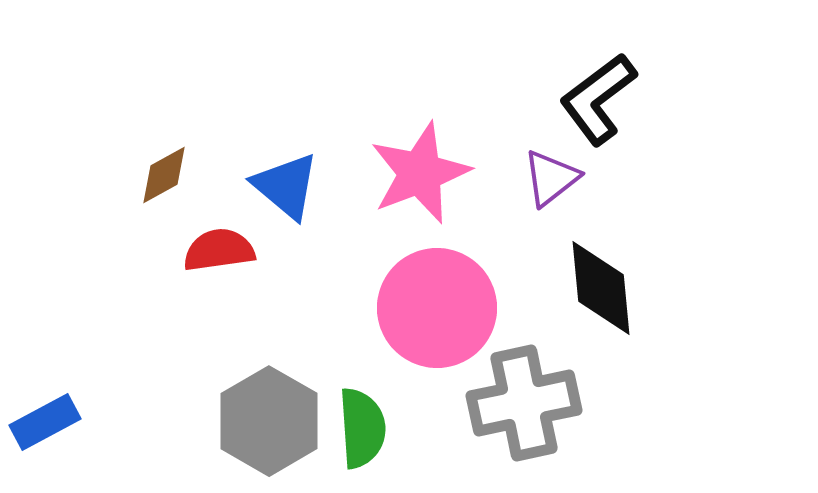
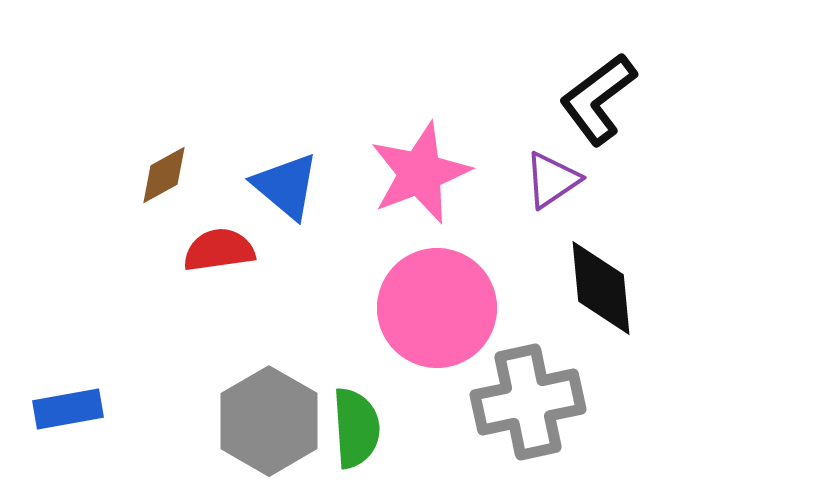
purple triangle: moved 1 px right, 2 px down; rotated 4 degrees clockwise
gray cross: moved 4 px right, 1 px up
blue rectangle: moved 23 px right, 13 px up; rotated 18 degrees clockwise
green semicircle: moved 6 px left
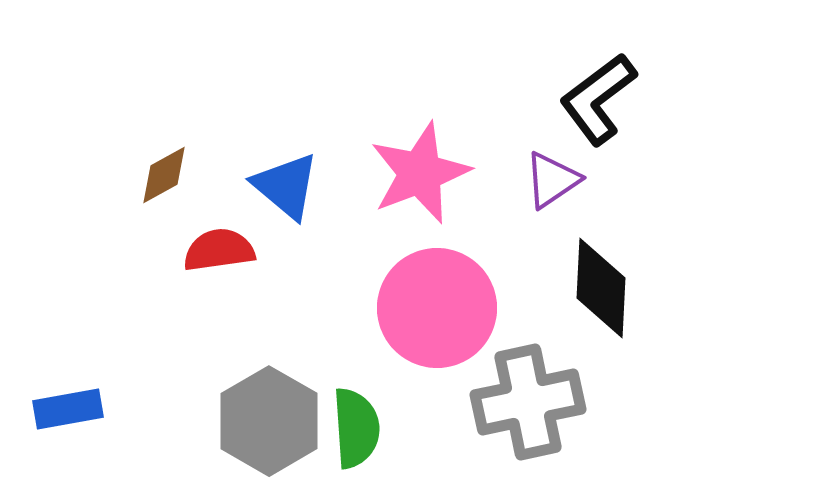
black diamond: rotated 8 degrees clockwise
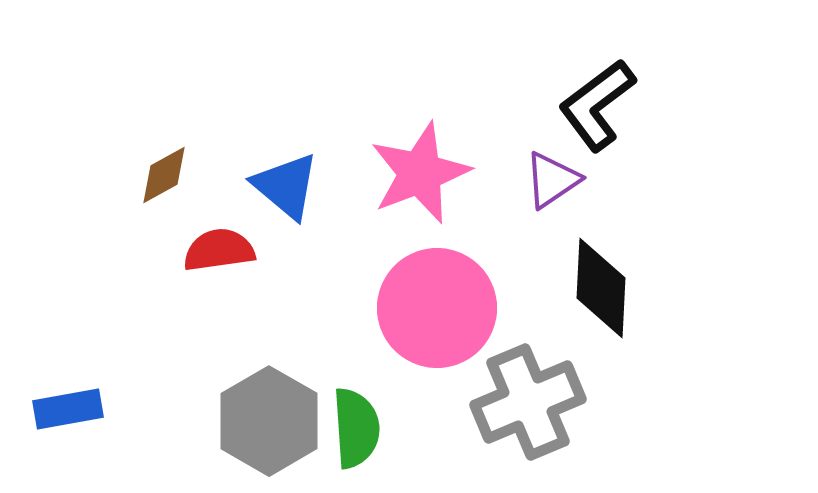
black L-shape: moved 1 px left, 6 px down
gray cross: rotated 11 degrees counterclockwise
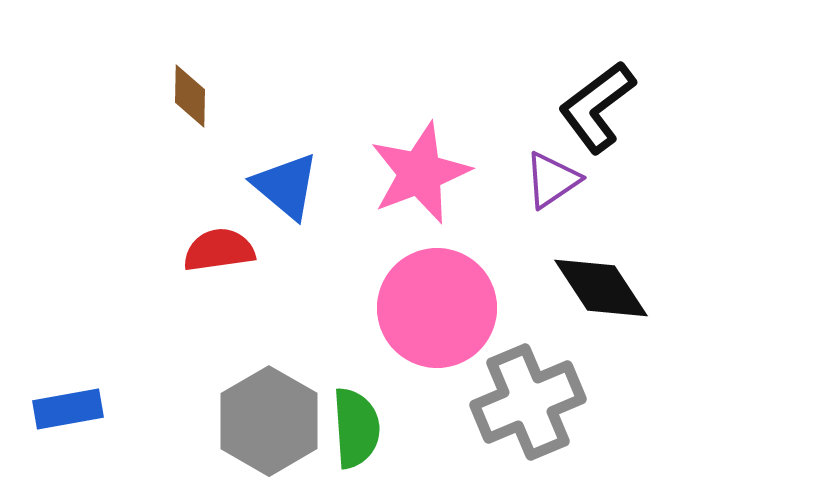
black L-shape: moved 2 px down
brown diamond: moved 26 px right, 79 px up; rotated 60 degrees counterclockwise
black diamond: rotated 36 degrees counterclockwise
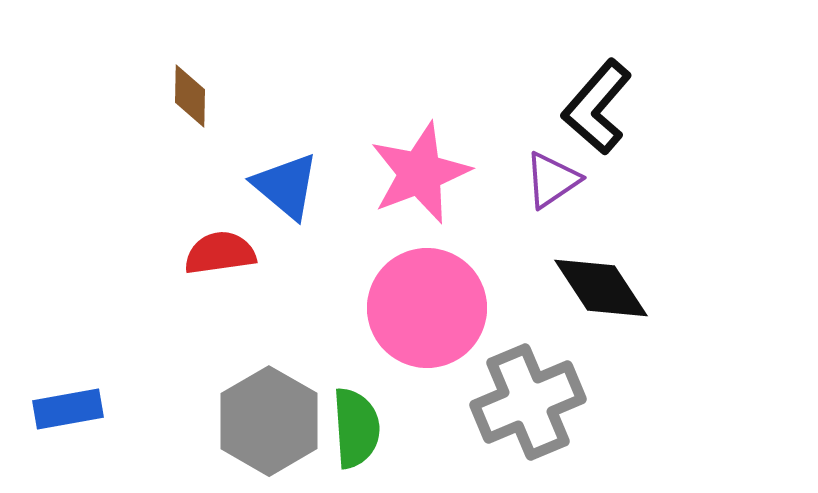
black L-shape: rotated 12 degrees counterclockwise
red semicircle: moved 1 px right, 3 px down
pink circle: moved 10 px left
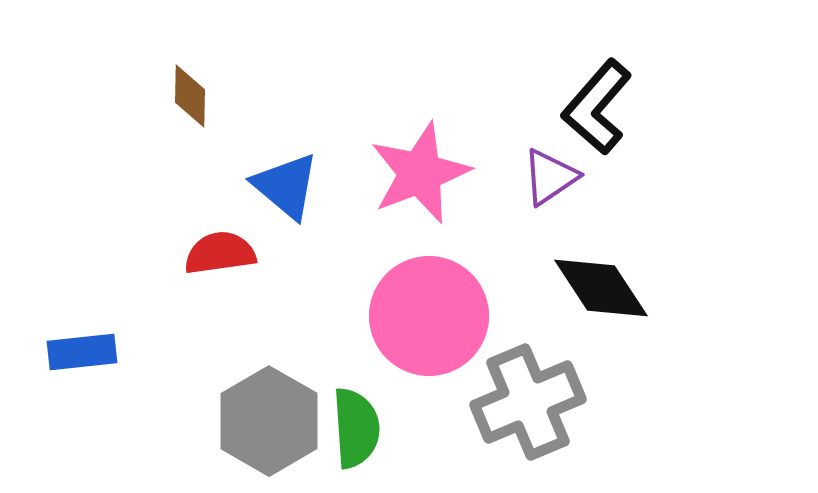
purple triangle: moved 2 px left, 3 px up
pink circle: moved 2 px right, 8 px down
blue rectangle: moved 14 px right, 57 px up; rotated 4 degrees clockwise
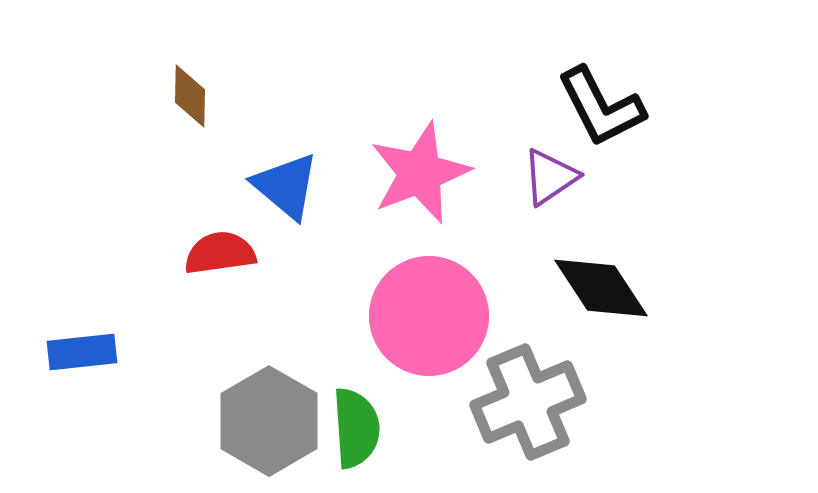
black L-shape: moved 4 px right; rotated 68 degrees counterclockwise
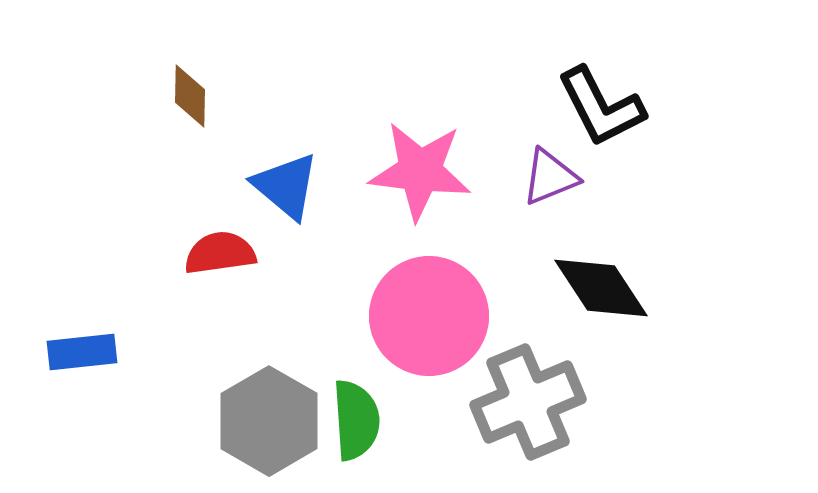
pink star: moved 2 px up; rotated 28 degrees clockwise
purple triangle: rotated 12 degrees clockwise
green semicircle: moved 8 px up
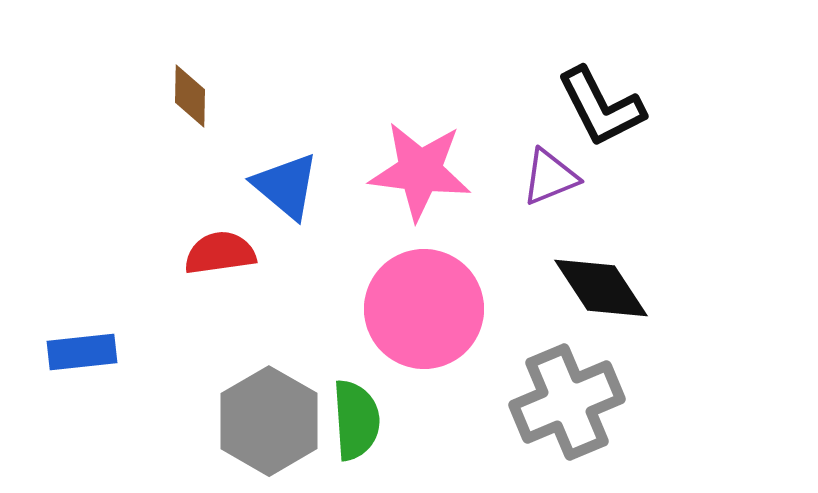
pink circle: moved 5 px left, 7 px up
gray cross: moved 39 px right
